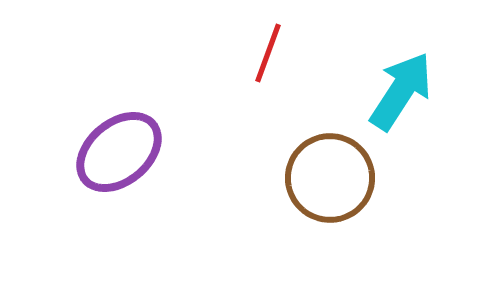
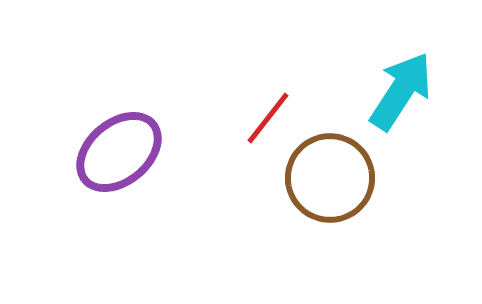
red line: moved 65 px down; rotated 18 degrees clockwise
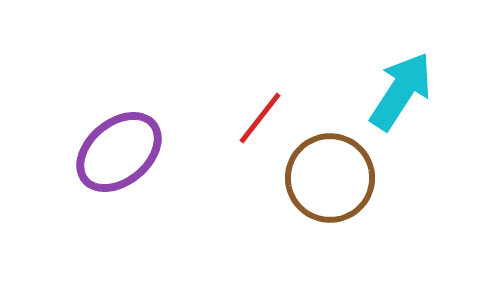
red line: moved 8 px left
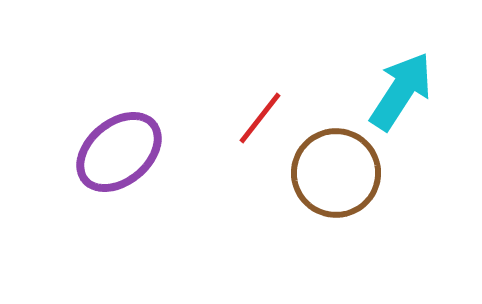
brown circle: moved 6 px right, 5 px up
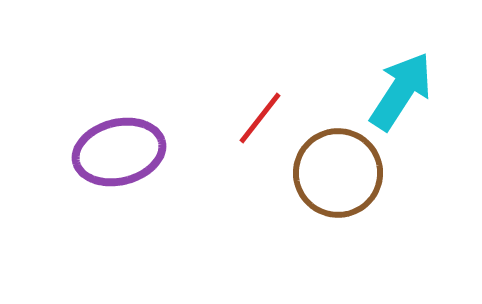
purple ellipse: rotated 26 degrees clockwise
brown circle: moved 2 px right
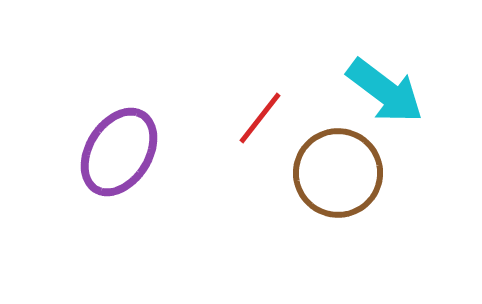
cyan arrow: moved 16 px left; rotated 94 degrees clockwise
purple ellipse: rotated 44 degrees counterclockwise
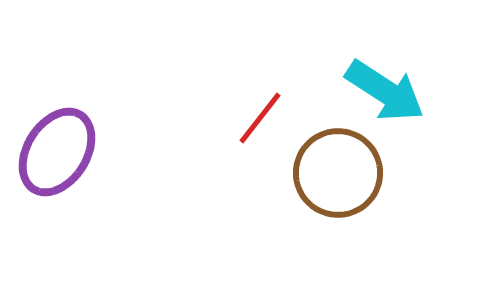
cyan arrow: rotated 4 degrees counterclockwise
purple ellipse: moved 62 px left
